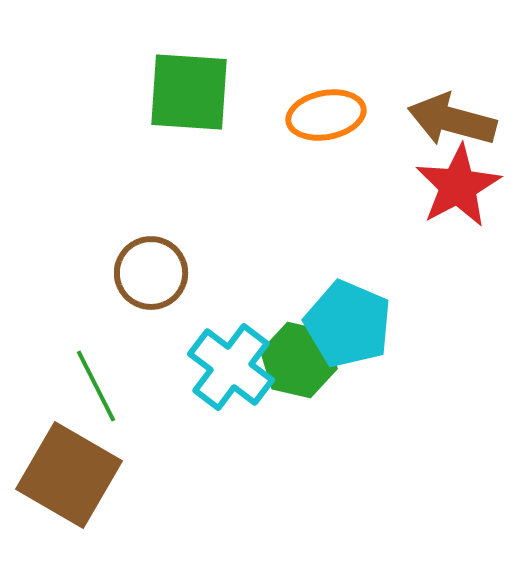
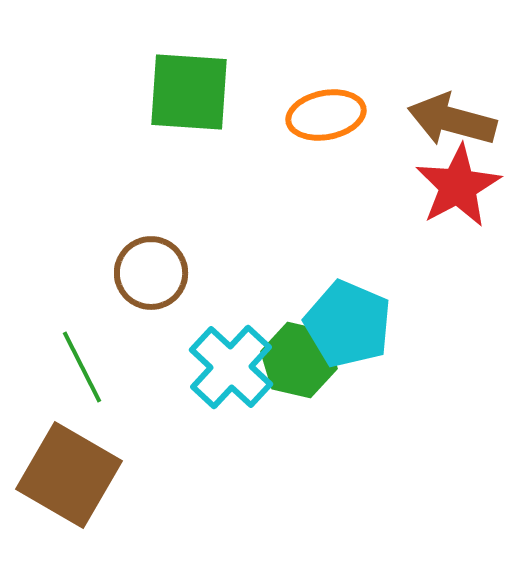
cyan cross: rotated 6 degrees clockwise
green line: moved 14 px left, 19 px up
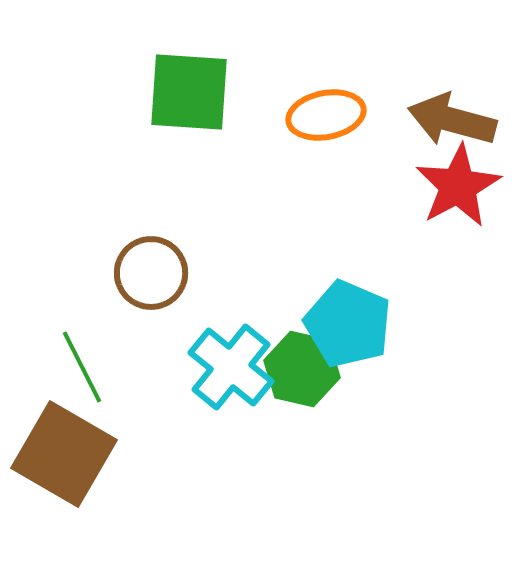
green hexagon: moved 3 px right, 9 px down
cyan cross: rotated 4 degrees counterclockwise
brown square: moved 5 px left, 21 px up
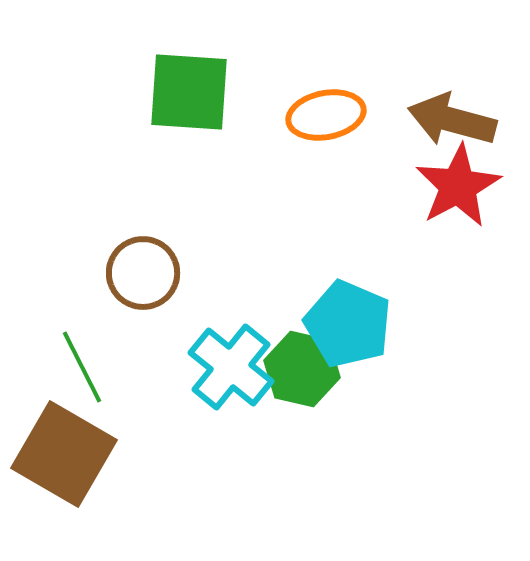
brown circle: moved 8 px left
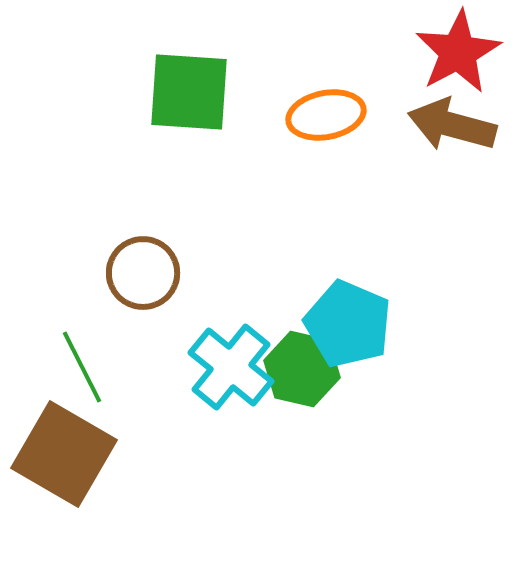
brown arrow: moved 5 px down
red star: moved 134 px up
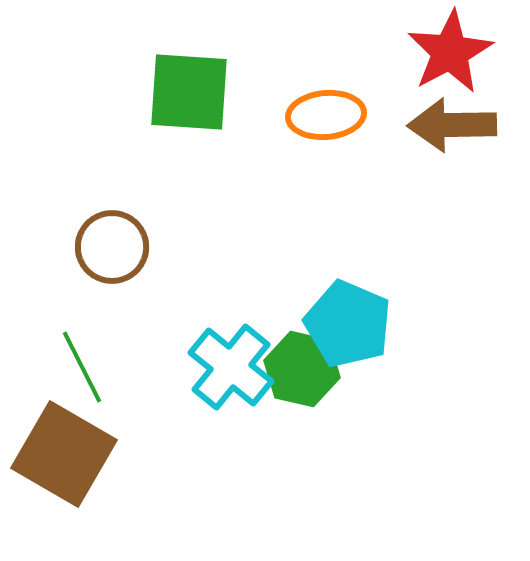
red star: moved 8 px left
orange ellipse: rotated 6 degrees clockwise
brown arrow: rotated 16 degrees counterclockwise
brown circle: moved 31 px left, 26 px up
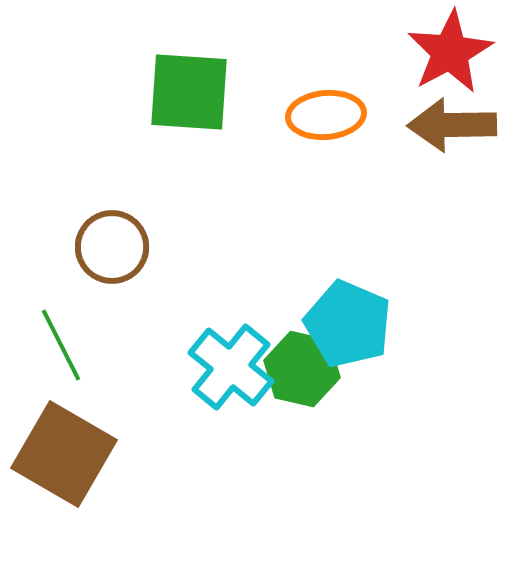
green line: moved 21 px left, 22 px up
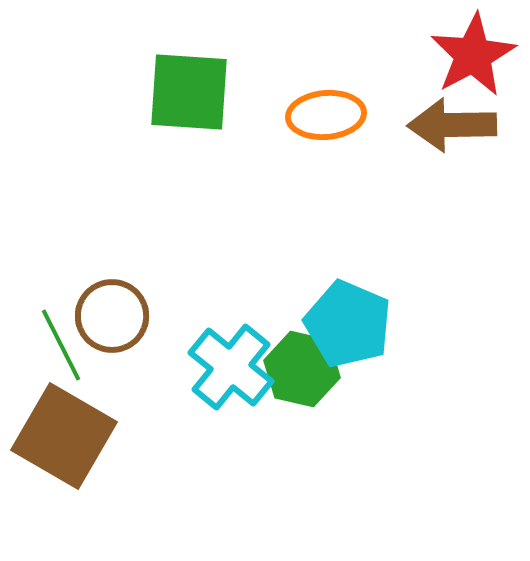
red star: moved 23 px right, 3 px down
brown circle: moved 69 px down
brown square: moved 18 px up
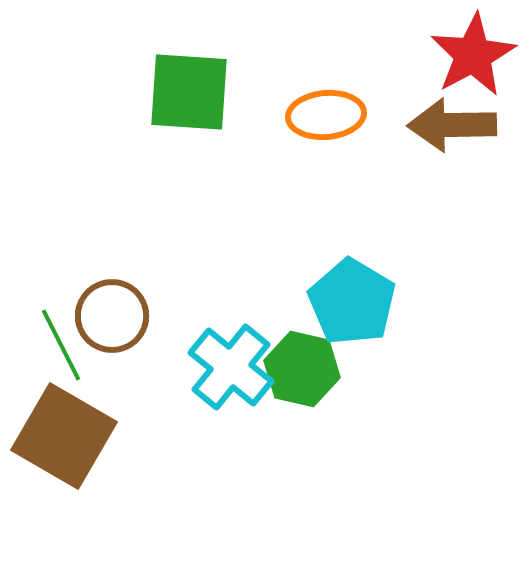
cyan pentagon: moved 4 px right, 22 px up; rotated 8 degrees clockwise
